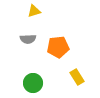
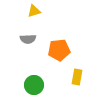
orange pentagon: moved 1 px right, 3 px down
yellow rectangle: rotated 42 degrees clockwise
green circle: moved 1 px right, 2 px down
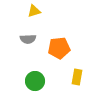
orange pentagon: moved 2 px up
green circle: moved 1 px right, 4 px up
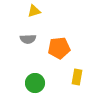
green circle: moved 2 px down
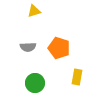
gray semicircle: moved 8 px down
orange pentagon: rotated 25 degrees clockwise
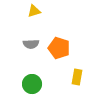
gray semicircle: moved 3 px right, 3 px up
green circle: moved 3 px left, 1 px down
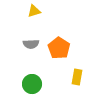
orange pentagon: rotated 15 degrees clockwise
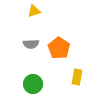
green circle: moved 1 px right
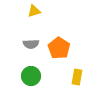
green circle: moved 2 px left, 8 px up
